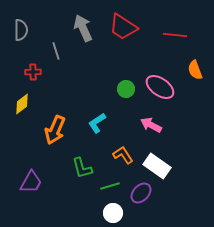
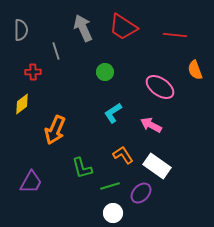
green circle: moved 21 px left, 17 px up
cyan L-shape: moved 16 px right, 10 px up
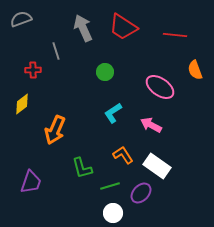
gray semicircle: moved 11 px up; rotated 110 degrees counterclockwise
red cross: moved 2 px up
purple trapezoid: rotated 10 degrees counterclockwise
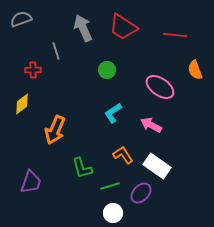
green circle: moved 2 px right, 2 px up
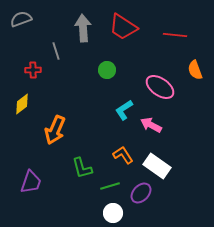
gray arrow: rotated 20 degrees clockwise
cyan L-shape: moved 11 px right, 3 px up
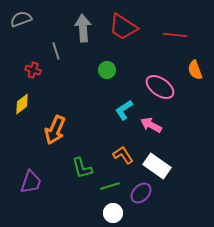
red cross: rotated 21 degrees clockwise
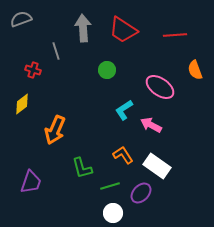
red trapezoid: moved 3 px down
red line: rotated 10 degrees counterclockwise
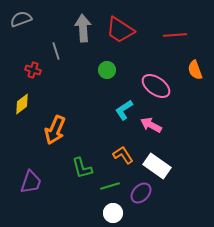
red trapezoid: moved 3 px left
pink ellipse: moved 4 px left, 1 px up
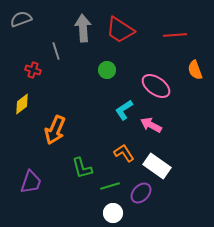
orange L-shape: moved 1 px right, 2 px up
